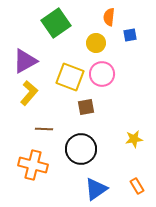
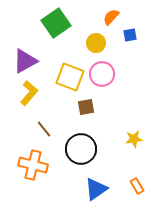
orange semicircle: moved 2 px right; rotated 36 degrees clockwise
brown line: rotated 48 degrees clockwise
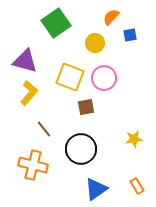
yellow circle: moved 1 px left
purple triangle: rotated 44 degrees clockwise
pink circle: moved 2 px right, 4 px down
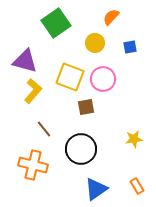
blue square: moved 12 px down
pink circle: moved 1 px left, 1 px down
yellow L-shape: moved 4 px right, 2 px up
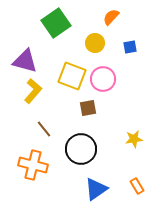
yellow square: moved 2 px right, 1 px up
brown square: moved 2 px right, 1 px down
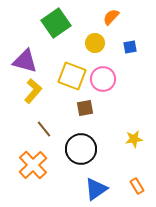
brown square: moved 3 px left
orange cross: rotated 32 degrees clockwise
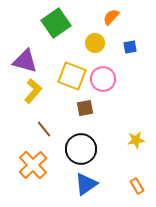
yellow star: moved 2 px right, 1 px down
blue triangle: moved 10 px left, 5 px up
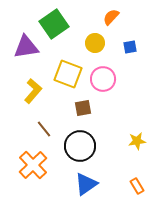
green square: moved 2 px left, 1 px down
purple triangle: moved 1 px right, 14 px up; rotated 24 degrees counterclockwise
yellow square: moved 4 px left, 2 px up
brown square: moved 2 px left
yellow star: moved 1 px right, 1 px down
black circle: moved 1 px left, 3 px up
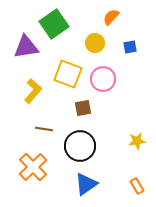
brown line: rotated 42 degrees counterclockwise
orange cross: moved 2 px down
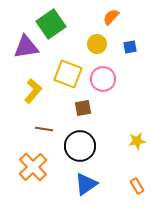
green square: moved 3 px left
yellow circle: moved 2 px right, 1 px down
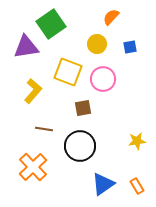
yellow square: moved 2 px up
blue triangle: moved 17 px right
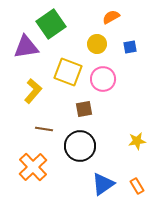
orange semicircle: rotated 18 degrees clockwise
brown square: moved 1 px right, 1 px down
